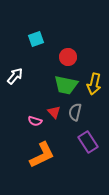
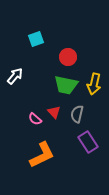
gray semicircle: moved 2 px right, 2 px down
pink semicircle: moved 2 px up; rotated 24 degrees clockwise
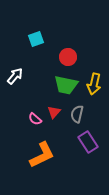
red triangle: rotated 24 degrees clockwise
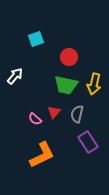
red circle: moved 1 px right
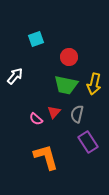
pink semicircle: moved 1 px right
orange L-shape: moved 4 px right, 2 px down; rotated 80 degrees counterclockwise
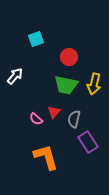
gray semicircle: moved 3 px left, 5 px down
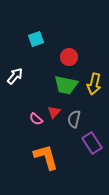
purple rectangle: moved 4 px right, 1 px down
